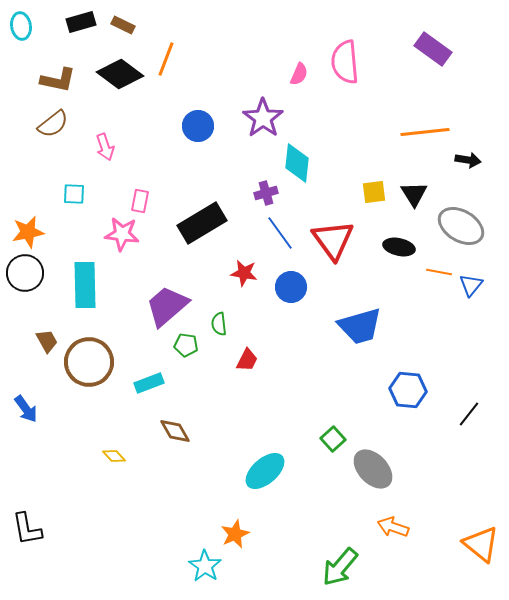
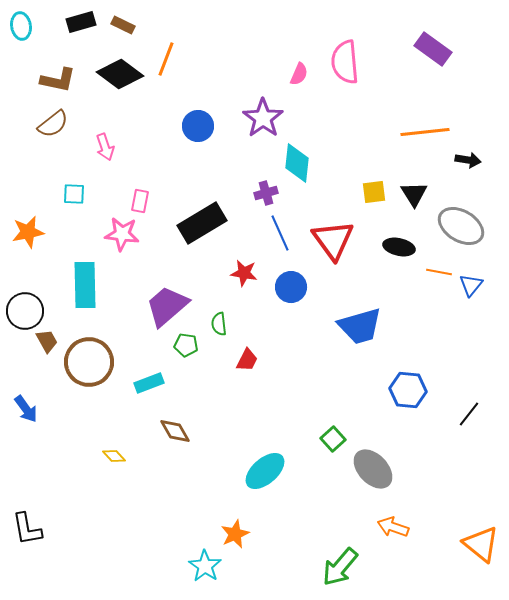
blue line at (280, 233): rotated 12 degrees clockwise
black circle at (25, 273): moved 38 px down
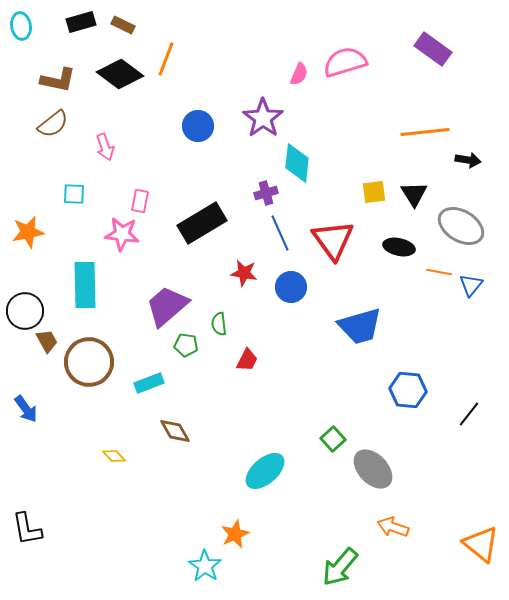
pink semicircle at (345, 62): rotated 78 degrees clockwise
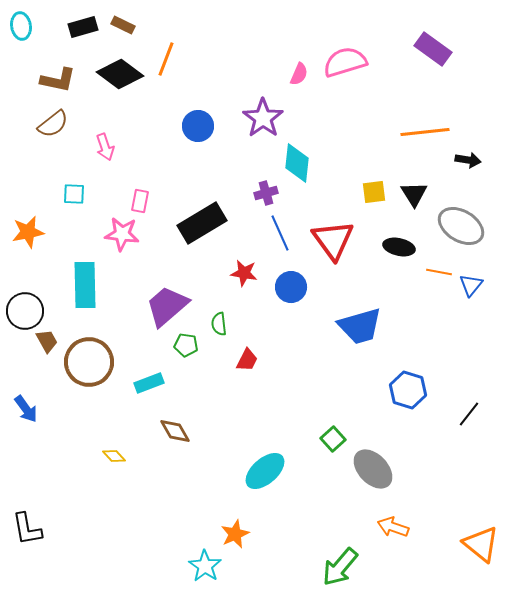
black rectangle at (81, 22): moved 2 px right, 5 px down
blue hexagon at (408, 390): rotated 12 degrees clockwise
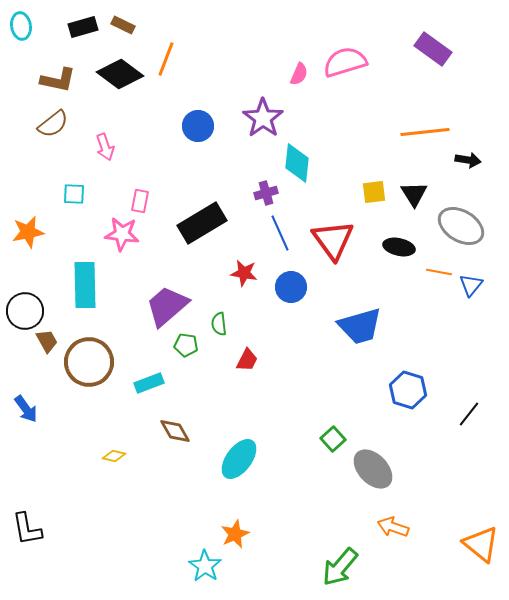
yellow diamond at (114, 456): rotated 35 degrees counterclockwise
cyan ellipse at (265, 471): moved 26 px left, 12 px up; rotated 12 degrees counterclockwise
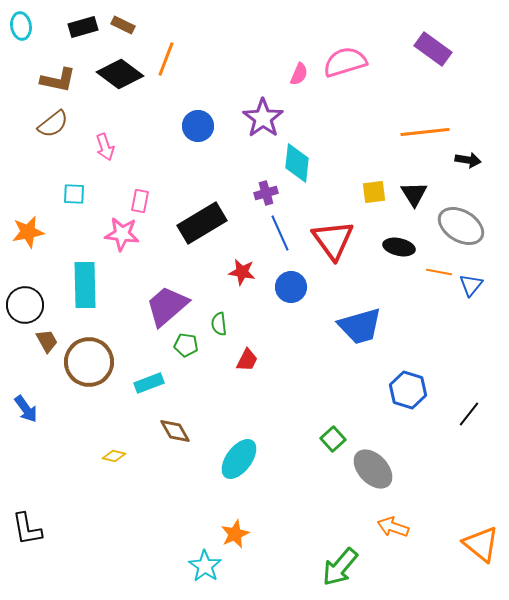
red star at (244, 273): moved 2 px left, 1 px up
black circle at (25, 311): moved 6 px up
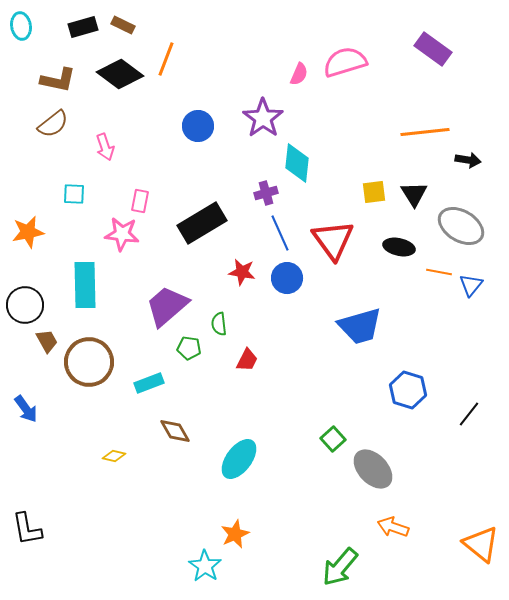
blue circle at (291, 287): moved 4 px left, 9 px up
green pentagon at (186, 345): moved 3 px right, 3 px down
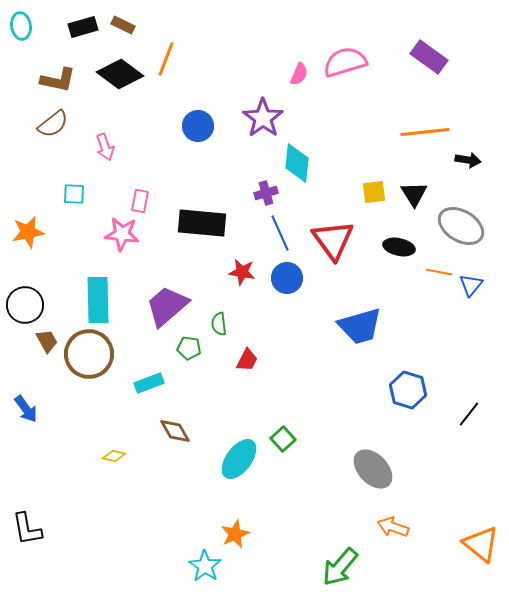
purple rectangle at (433, 49): moved 4 px left, 8 px down
black rectangle at (202, 223): rotated 36 degrees clockwise
cyan rectangle at (85, 285): moved 13 px right, 15 px down
brown circle at (89, 362): moved 8 px up
green square at (333, 439): moved 50 px left
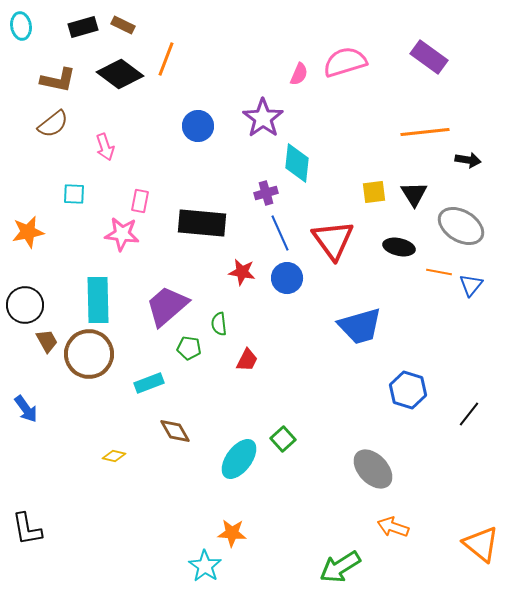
orange star at (235, 534): moved 3 px left, 1 px up; rotated 28 degrees clockwise
green arrow at (340, 567): rotated 18 degrees clockwise
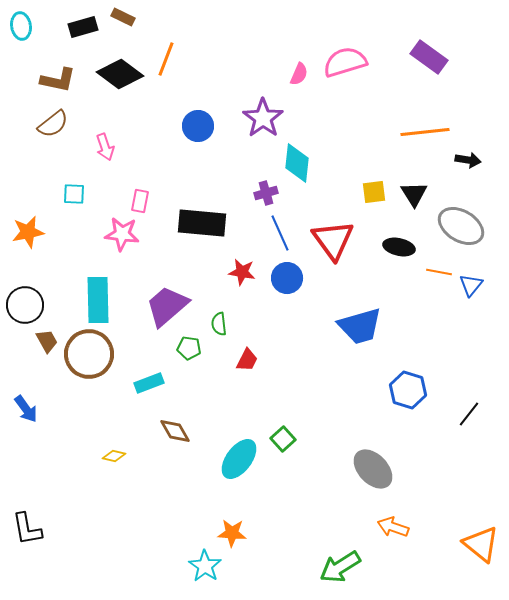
brown rectangle at (123, 25): moved 8 px up
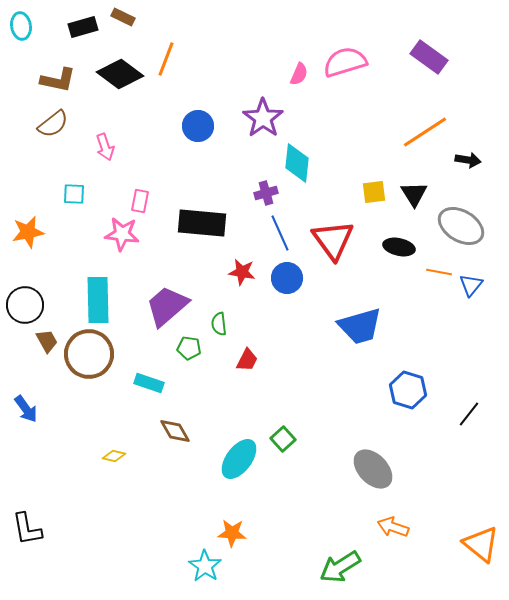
orange line at (425, 132): rotated 27 degrees counterclockwise
cyan rectangle at (149, 383): rotated 40 degrees clockwise
